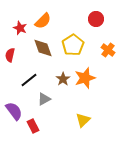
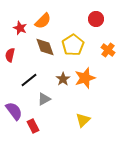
brown diamond: moved 2 px right, 1 px up
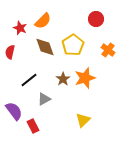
red semicircle: moved 3 px up
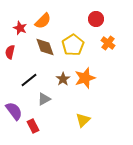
orange cross: moved 7 px up
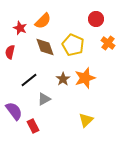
yellow pentagon: rotated 15 degrees counterclockwise
yellow triangle: moved 3 px right
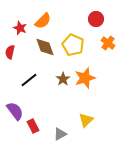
gray triangle: moved 16 px right, 35 px down
purple semicircle: moved 1 px right
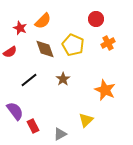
orange cross: rotated 24 degrees clockwise
brown diamond: moved 2 px down
red semicircle: rotated 136 degrees counterclockwise
orange star: moved 20 px right, 12 px down; rotated 30 degrees counterclockwise
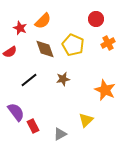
brown star: rotated 24 degrees clockwise
purple semicircle: moved 1 px right, 1 px down
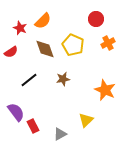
red semicircle: moved 1 px right
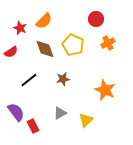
orange semicircle: moved 1 px right
gray triangle: moved 21 px up
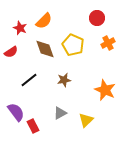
red circle: moved 1 px right, 1 px up
brown star: moved 1 px right, 1 px down
